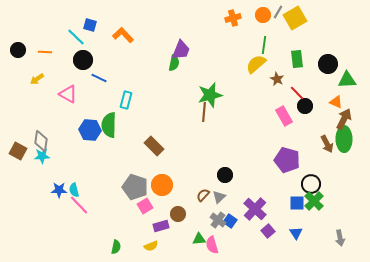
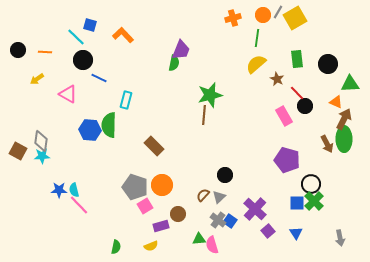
green line at (264, 45): moved 7 px left, 7 px up
green triangle at (347, 80): moved 3 px right, 4 px down
brown line at (204, 112): moved 3 px down
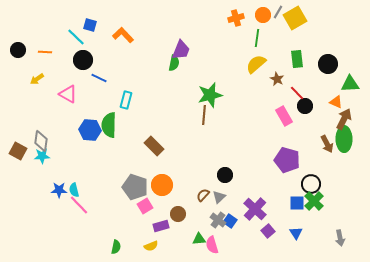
orange cross at (233, 18): moved 3 px right
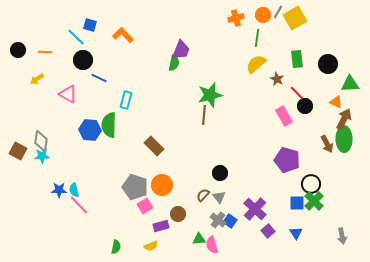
black circle at (225, 175): moved 5 px left, 2 px up
gray triangle at (219, 197): rotated 24 degrees counterclockwise
gray arrow at (340, 238): moved 2 px right, 2 px up
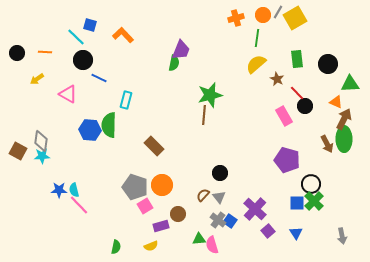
black circle at (18, 50): moved 1 px left, 3 px down
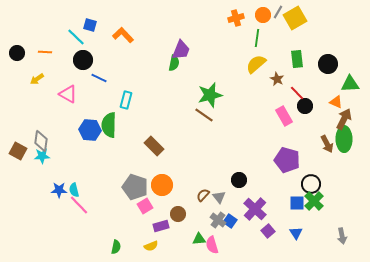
brown line at (204, 115): rotated 60 degrees counterclockwise
black circle at (220, 173): moved 19 px right, 7 px down
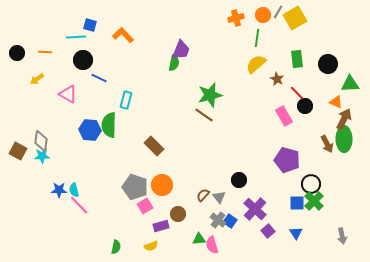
cyan line at (76, 37): rotated 48 degrees counterclockwise
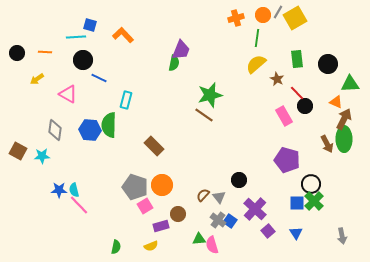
gray diamond at (41, 141): moved 14 px right, 11 px up
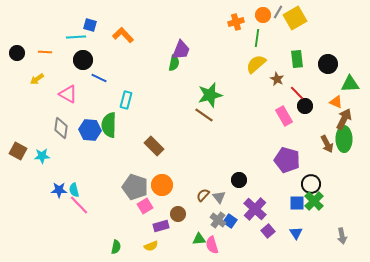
orange cross at (236, 18): moved 4 px down
gray diamond at (55, 130): moved 6 px right, 2 px up
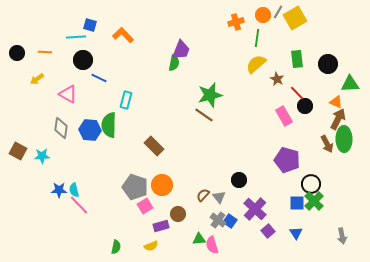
brown arrow at (344, 119): moved 6 px left
